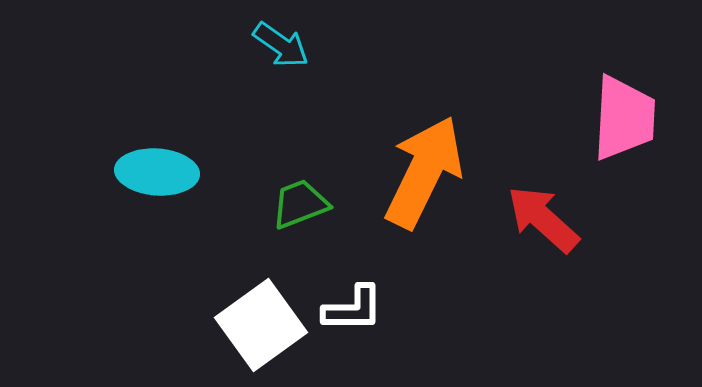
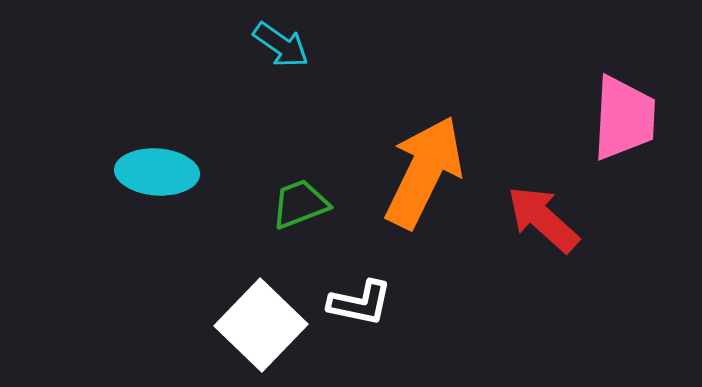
white L-shape: moved 7 px right, 6 px up; rotated 12 degrees clockwise
white square: rotated 10 degrees counterclockwise
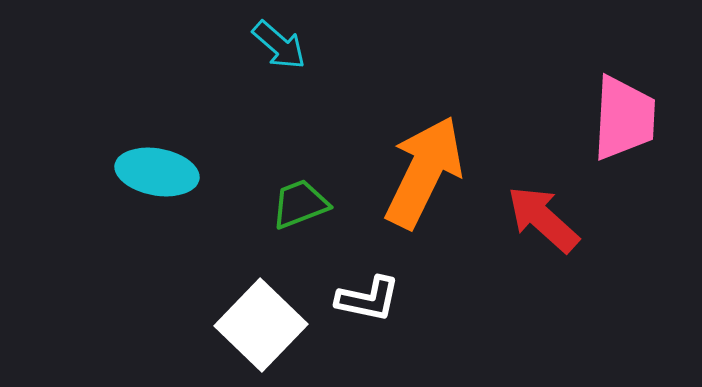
cyan arrow: moved 2 px left; rotated 6 degrees clockwise
cyan ellipse: rotated 6 degrees clockwise
white L-shape: moved 8 px right, 4 px up
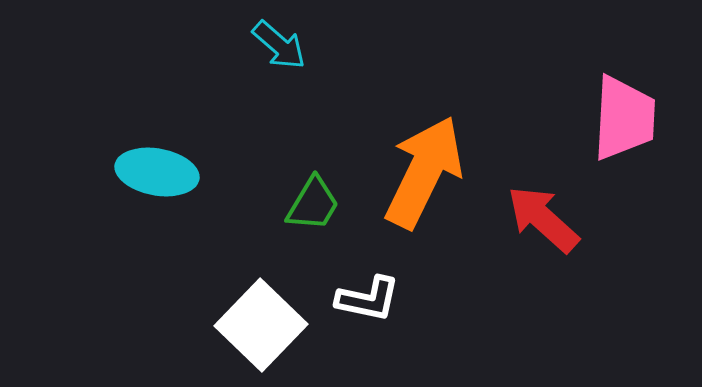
green trapezoid: moved 13 px right; rotated 142 degrees clockwise
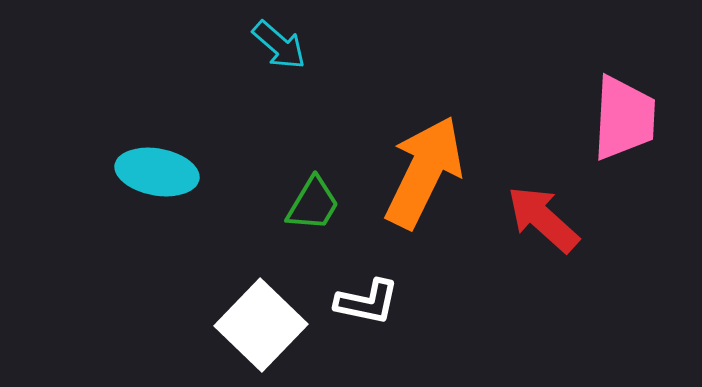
white L-shape: moved 1 px left, 3 px down
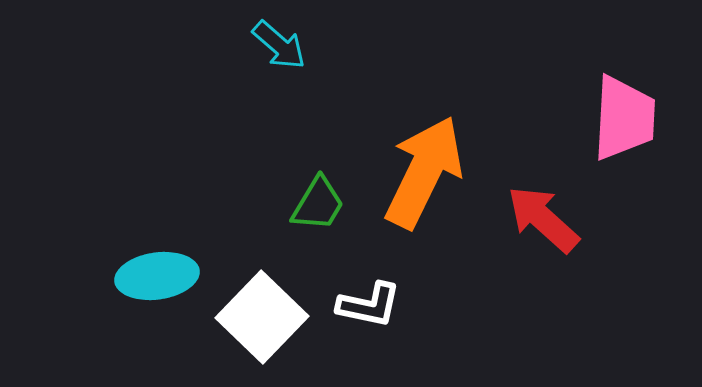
cyan ellipse: moved 104 px down; rotated 18 degrees counterclockwise
green trapezoid: moved 5 px right
white L-shape: moved 2 px right, 3 px down
white square: moved 1 px right, 8 px up
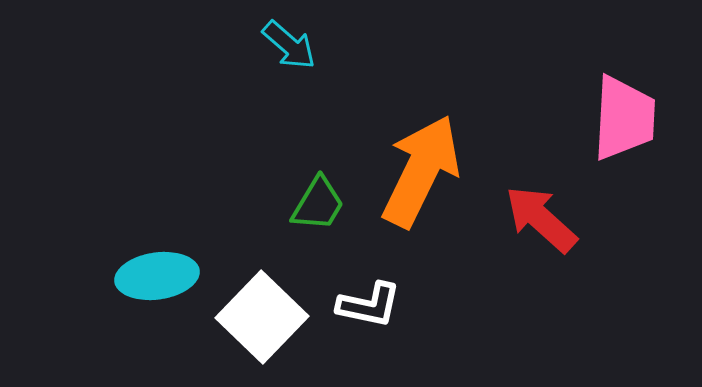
cyan arrow: moved 10 px right
orange arrow: moved 3 px left, 1 px up
red arrow: moved 2 px left
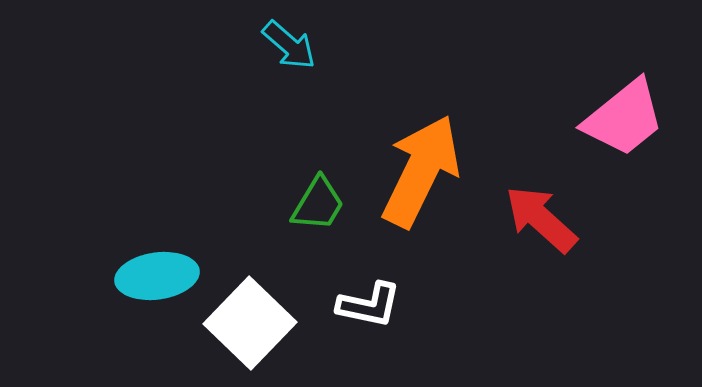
pink trapezoid: rotated 48 degrees clockwise
white square: moved 12 px left, 6 px down
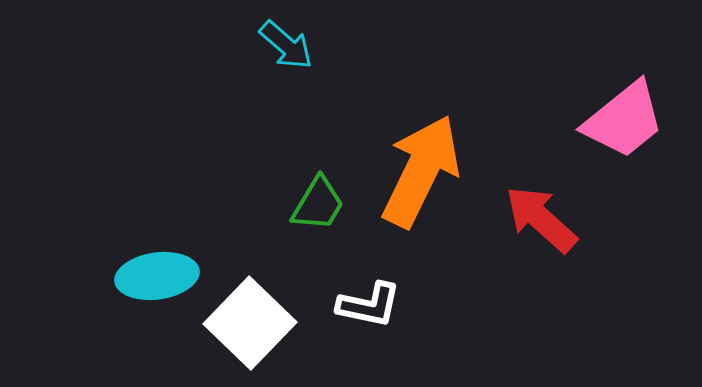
cyan arrow: moved 3 px left
pink trapezoid: moved 2 px down
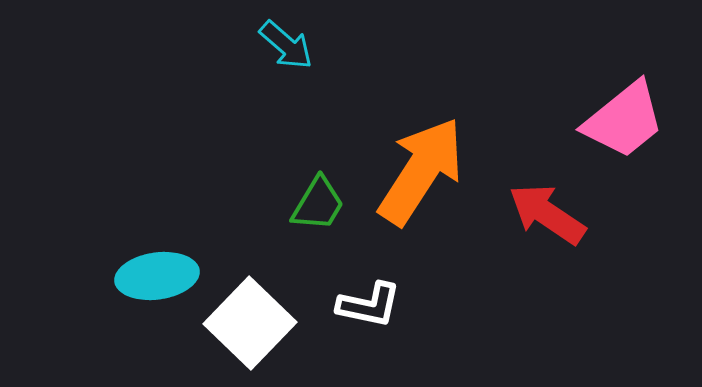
orange arrow: rotated 7 degrees clockwise
red arrow: moved 6 px right, 5 px up; rotated 8 degrees counterclockwise
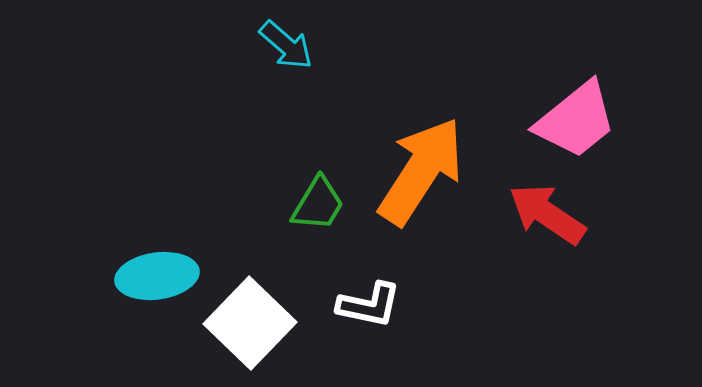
pink trapezoid: moved 48 px left
